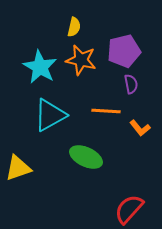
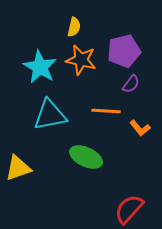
purple semicircle: rotated 48 degrees clockwise
cyan triangle: rotated 18 degrees clockwise
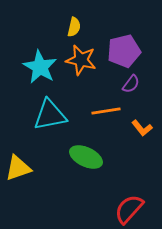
orange line: rotated 12 degrees counterclockwise
orange L-shape: moved 2 px right
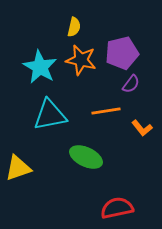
purple pentagon: moved 2 px left, 2 px down
red semicircle: moved 12 px left, 1 px up; rotated 36 degrees clockwise
